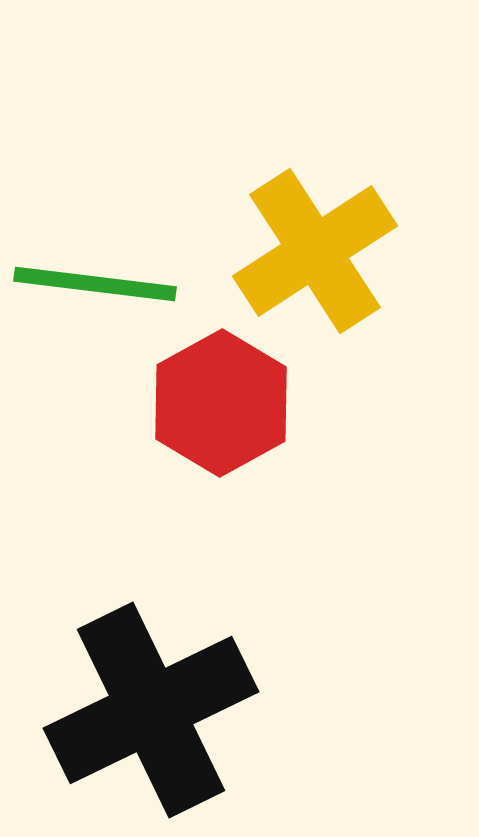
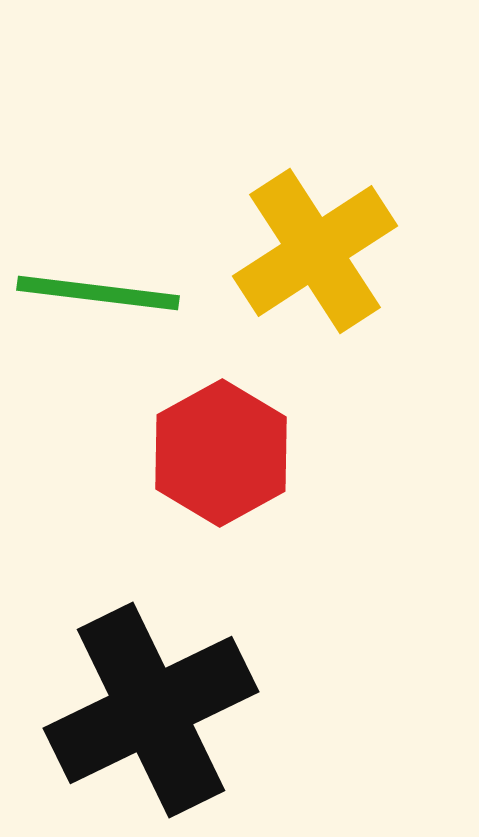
green line: moved 3 px right, 9 px down
red hexagon: moved 50 px down
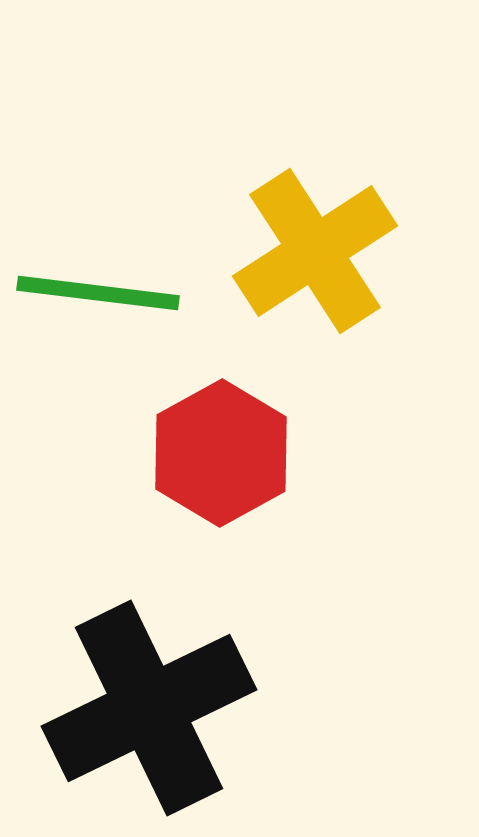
black cross: moved 2 px left, 2 px up
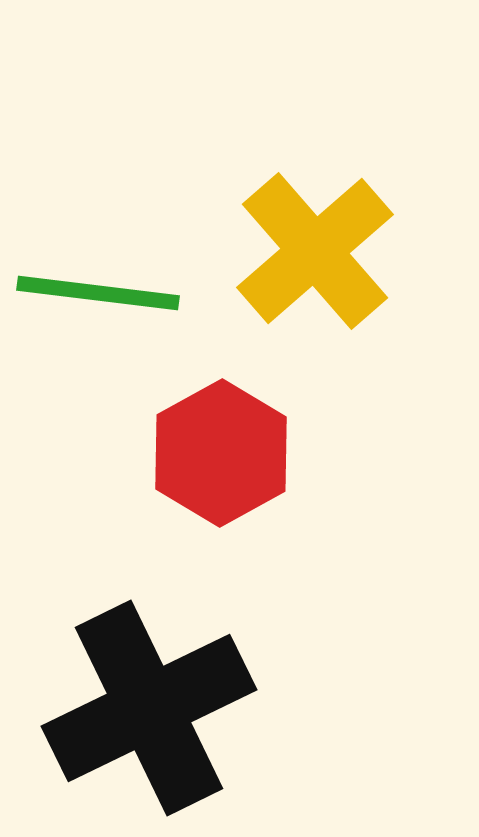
yellow cross: rotated 8 degrees counterclockwise
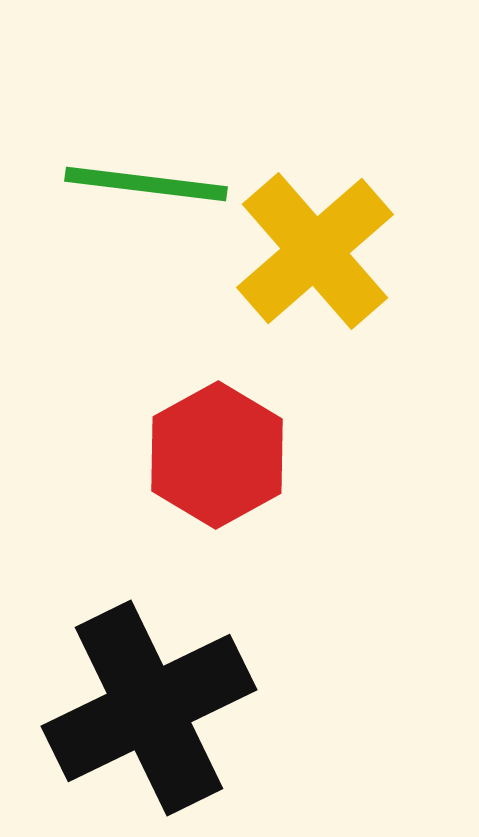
green line: moved 48 px right, 109 px up
red hexagon: moved 4 px left, 2 px down
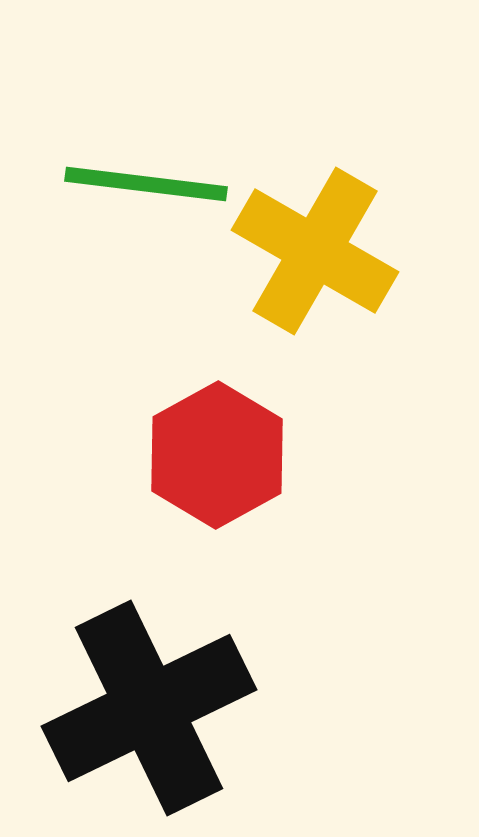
yellow cross: rotated 19 degrees counterclockwise
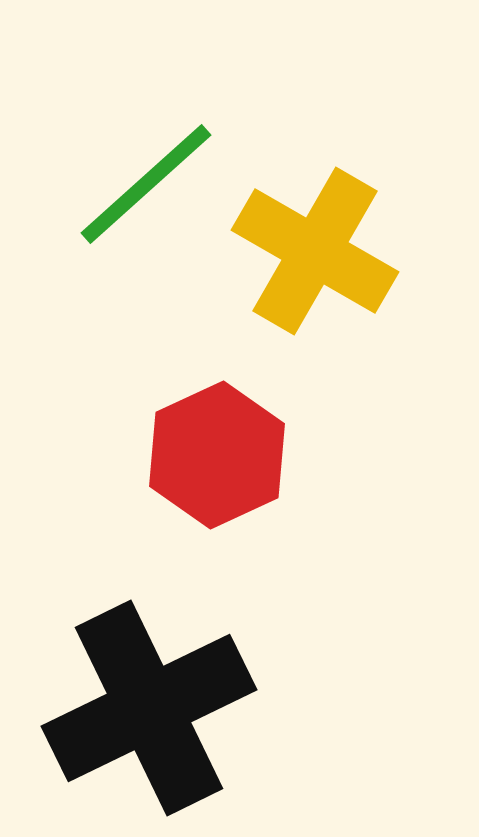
green line: rotated 49 degrees counterclockwise
red hexagon: rotated 4 degrees clockwise
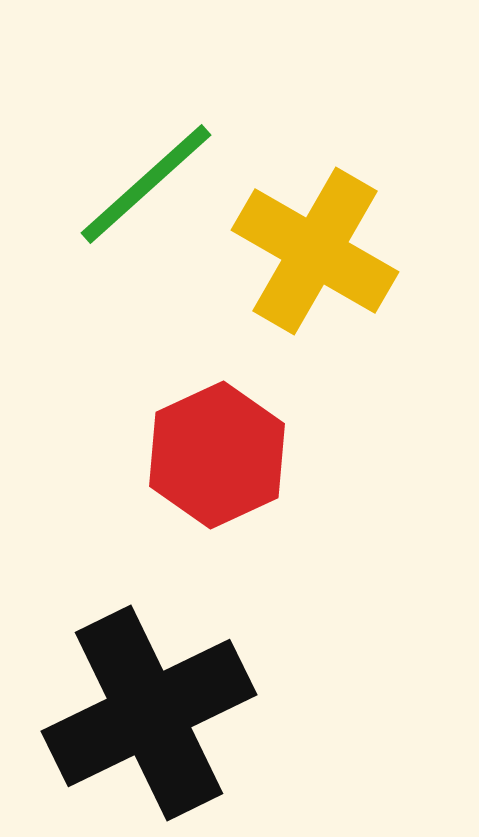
black cross: moved 5 px down
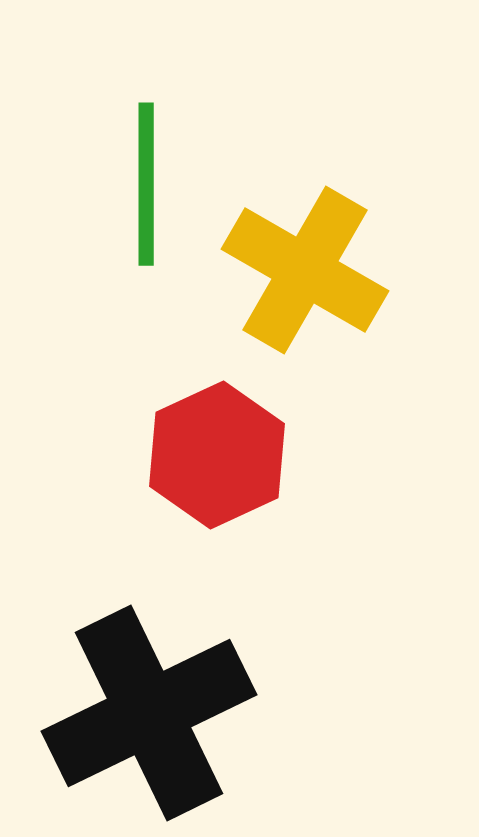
green line: rotated 48 degrees counterclockwise
yellow cross: moved 10 px left, 19 px down
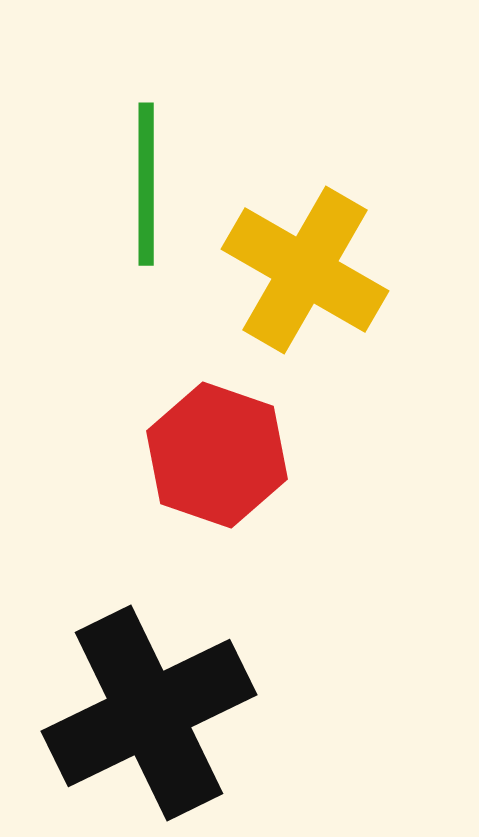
red hexagon: rotated 16 degrees counterclockwise
